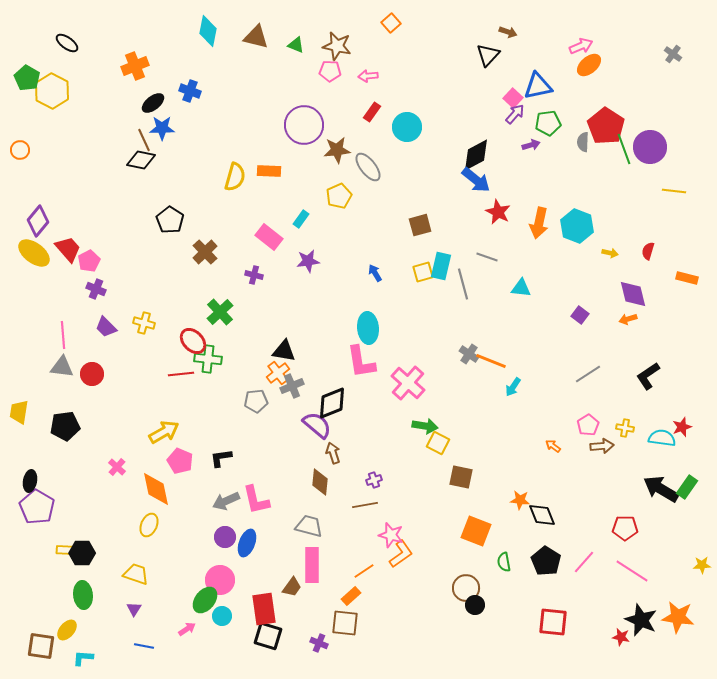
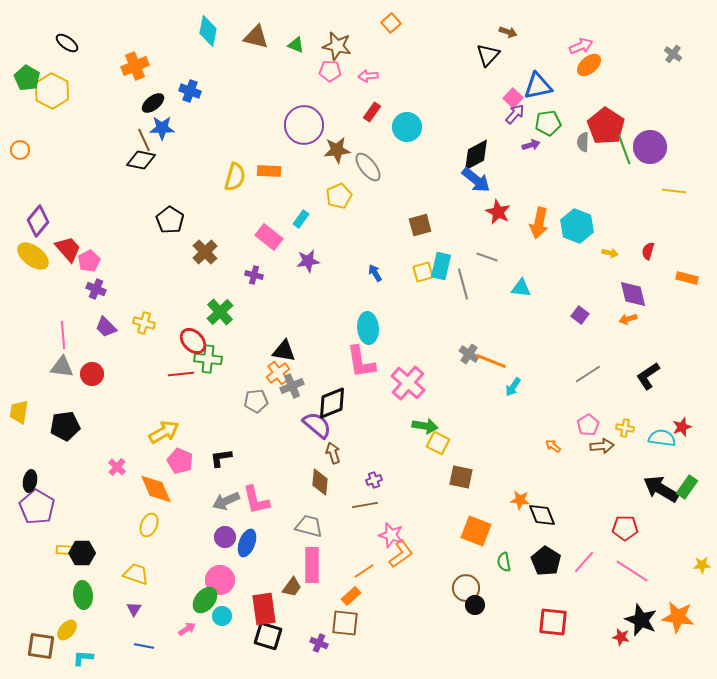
yellow ellipse at (34, 253): moved 1 px left, 3 px down
orange diamond at (156, 489): rotated 12 degrees counterclockwise
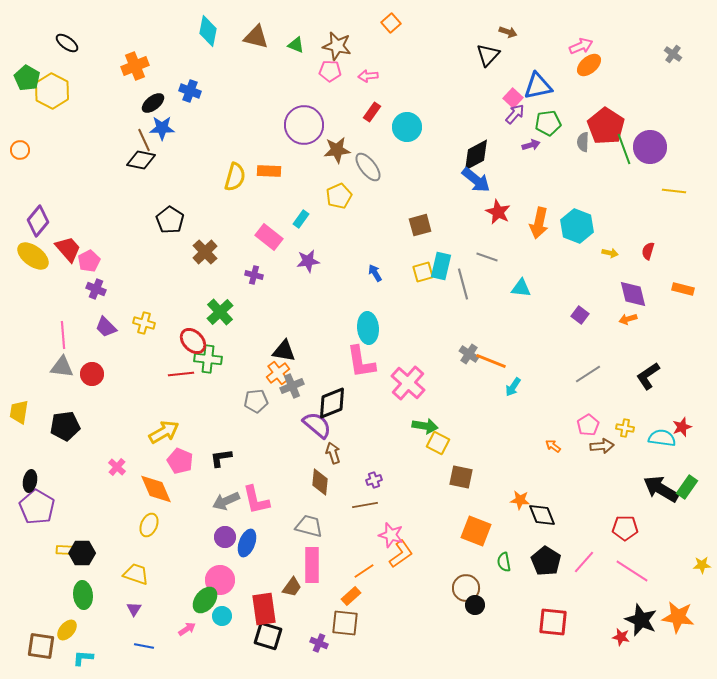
orange rectangle at (687, 278): moved 4 px left, 11 px down
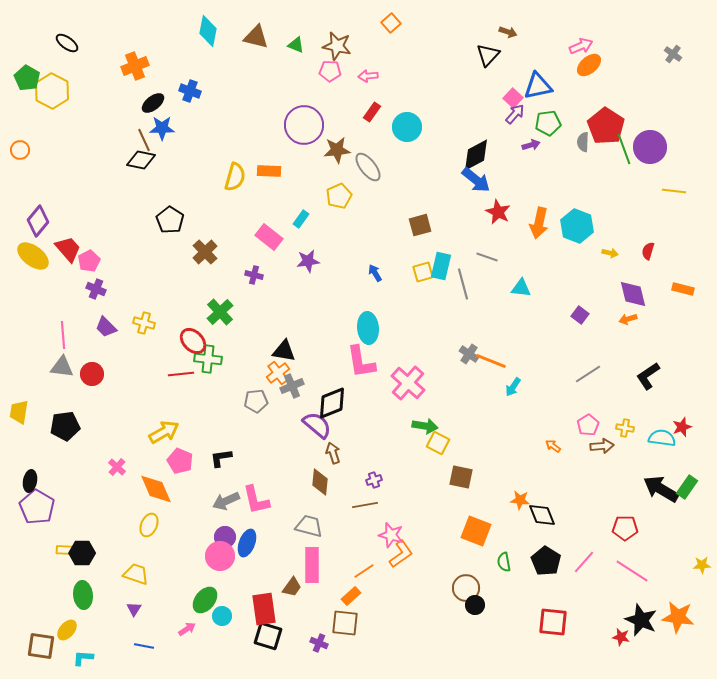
pink circle at (220, 580): moved 24 px up
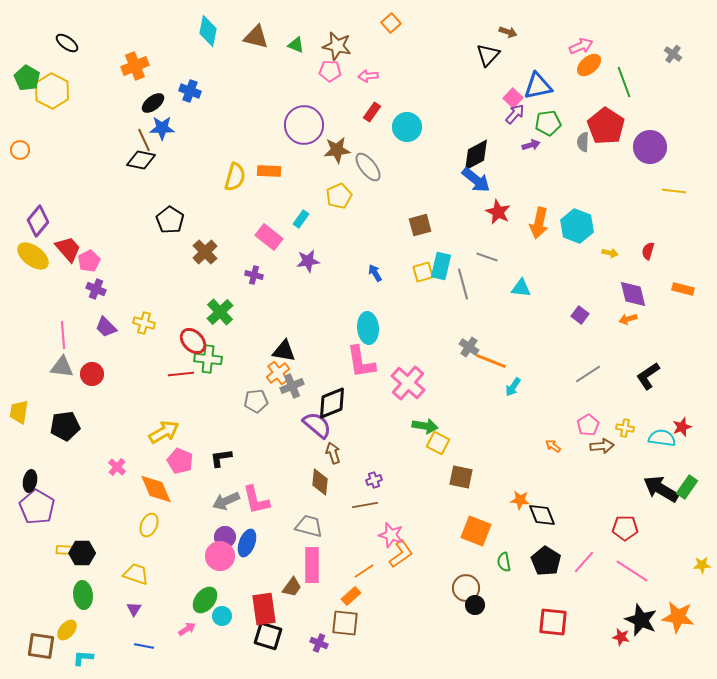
green line at (624, 149): moved 67 px up
gray cross at (469, 354): moved 7 px up
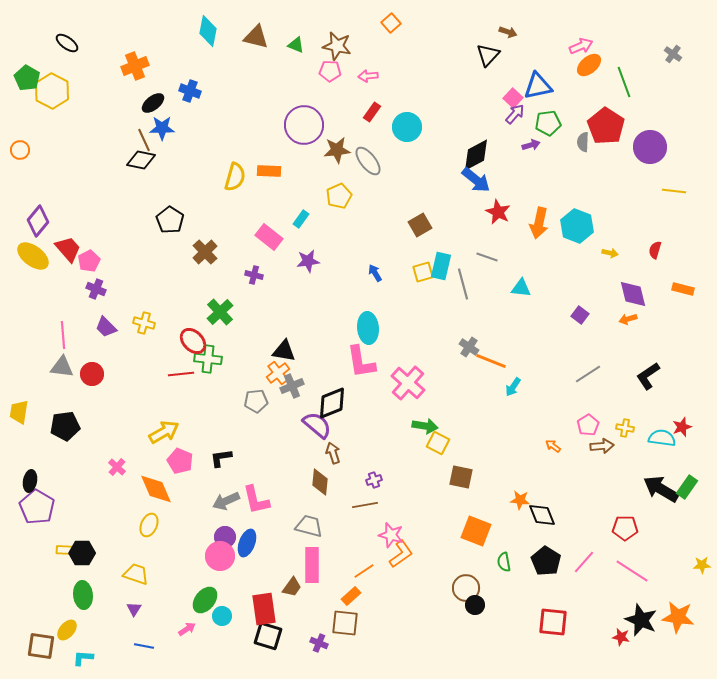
gray ellipse at (368, 167): moved 6 px up
brown square at (420, 225): rotated 15 degrees counterclockwise
red semicircle at (648, 251): moved 7 px right, 1 px up
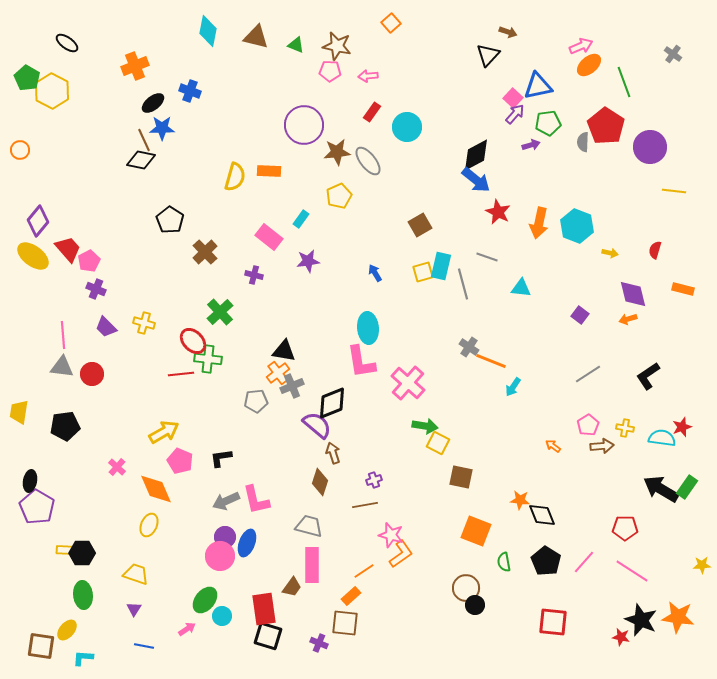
brown star at (337, 150): moved 2 px down
brown diamond at (320, 482): rotated 12 degrees clockwise
